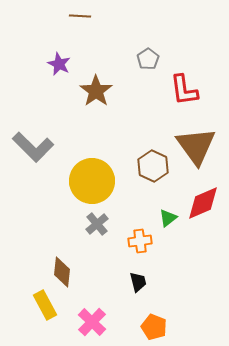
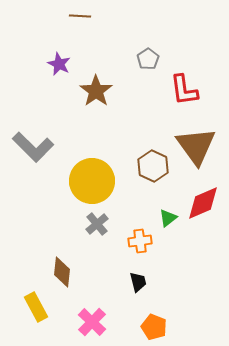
yellow rectangle: moved 9 px left, 2 px down
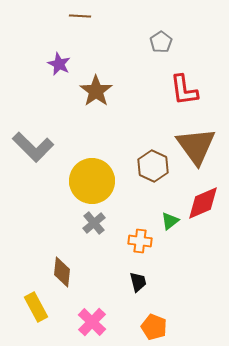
gray pentagon: moved 13 px right, 17 px up
green triangle: moved 2 px right, 3 px down
gray cross: moved 3 px left, 1 px up
orange cross: rotated 15 degrees clockwise
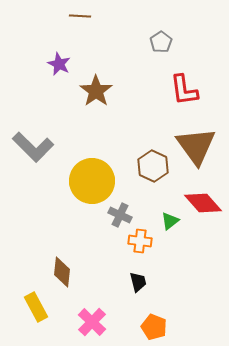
red diamond: rotated 72 degrees clockwise
gray cross: moved 26 px right, 8 px up; rotated 25 degrees counterclockwise
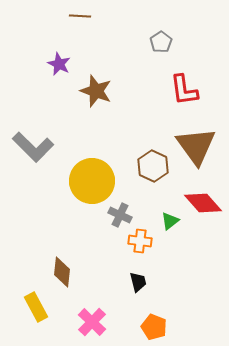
brown star: rotated 16 degrees counterclockwise
